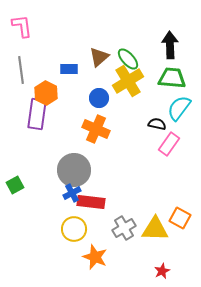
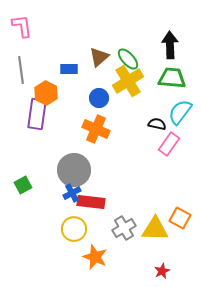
cyan semicircle: moved 1 px right, 4 px down
green square: moved 8 px right
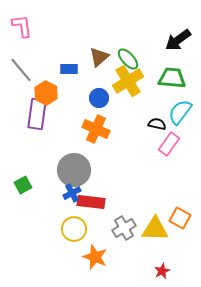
black arrow: moved 8 px right, 5 px up; rotated 124 degrees counterclockwise
gray line: rotated 32 degrees counterclockwise
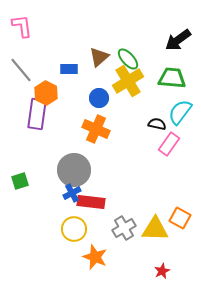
green square: moved 3 px left, 4 px up; rotated 12 degrees clockwise
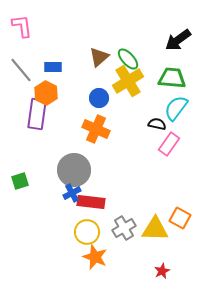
blue rectangle: moved 16 px left, 2 px up
cyan semicircle: moved 4 px left, 4 px up
yellow circle: moved 13 px right, 3 px down
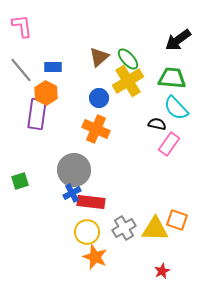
cyan semicircle: rotated 80 degrees counterclockwise
orange square: moved 3 px left, 2 px down; rotated 10 degrees counterclockwise
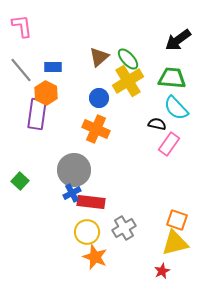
green square: rotated 30 degrees counterclockwise
yellow triangle: moved 20 px right, 14 px down; rotated 16 degrees counterclockwise
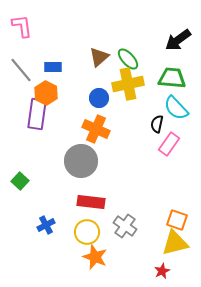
yellow cross: moved 3 px down; rotated 20 degrees clockwise
black semicircle: rotated 90 degrees counterclockwise
gray circle: moved 7 px right, 9 px up
blue cross: moved 26 px left, 32 px down
gray cross: moved 1 px right, 2 px up; rotated 25 degrees counterclockwise
